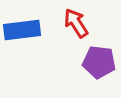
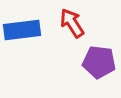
red arrow: moved 4 px left
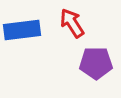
purple pentagon: moved 3 px left, 1 px down; rotated 8 degrees counterclockwise
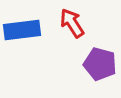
purple pentagon: moved 4 px right, 1 px down; rotated 16 degrees clockwise
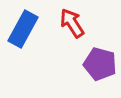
blue rectangle: moved 1 px right, 1 px up; rotated 54 degrees counterclockwise
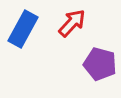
red arrow: rotated 76 degrees clockwise
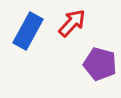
blue rectangle: moved 5 px right, 2 px down
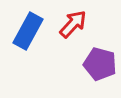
red arrow: moved 1 px right, 1 px down
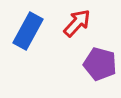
red arrow: moved 4 px right, 1 px up
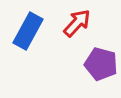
purple pentagon: moved 1 px right
